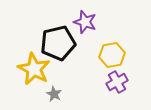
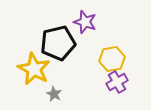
yellow hexagon: moved 4 px down
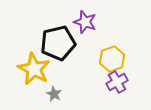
yellow hexagon: rotated 10 degrees counterclockwise
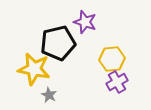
yellow hexagon: rotated 15 degrees clockwise
yellow star: rotated 16 degrees counterclockwise
gray star: moved 5 px left, 1 px down
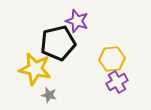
purple star: moved 8 px left, 1 px up
yellow star: moved 1 px right
gray star: rotated 14 degrees counterclockwise
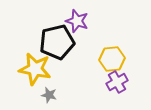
black pentagon: moved 1 px left, 1 px up
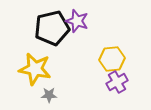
black pentagon: moved 5 px left, 14 px up
gray star: rotated 14 degrees counterclockwise
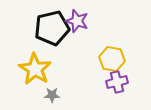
yellow hexagon: rotated 15 degrees clockwise
yellow star: rotated 20 degrees clockwise
purple cross: rotated 15 degrees clockwise
gray star: moved 3 px right
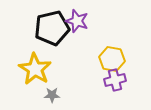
purple cross: moved 2 px left, 2 px up
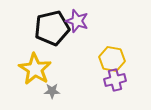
gray star: moved 4 px up
